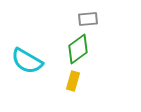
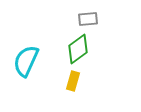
cyan semicircle: moved 1 px left; rotated 84 degrees clockwise
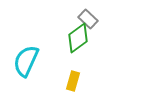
gray rectangle: rotated 48 degrees clockwise
green diamond: moved 11 px up
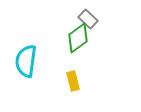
cyan semicircle: rotated 16 degrees counterclockwise
yellow rectangle: rotated 30 degrees counterclockwise
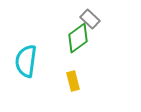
gray rectangle: moved 2 px right
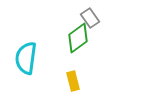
gray rectangle: moved 1 px up; rotated 12 degrees clockwise
cyan semicircle: moved 3 px up
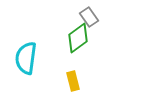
gray rectangle: moved 1 px left, 1 px up
